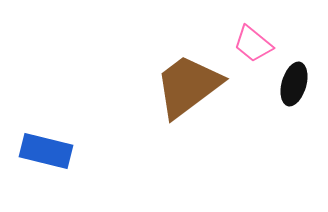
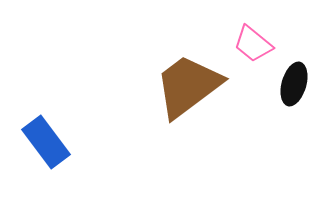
blue rectangle: moved 9 px up; rotated 39 degrees clockwise
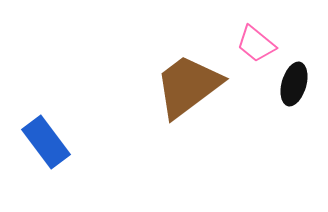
pink trapezoid: moved 3 px right
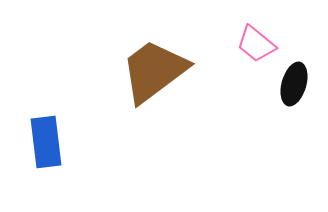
brown trapezoid: moved 34 px left, 15 px up
blue rectangle: rotated 30 degrees clockwise
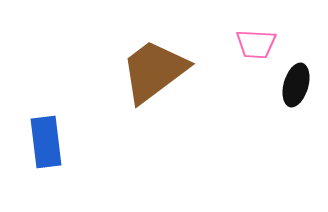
pink trapezoid: rotated 36 degrees counterclockwise
black ellipse: moved 2 px right, 1 px down
